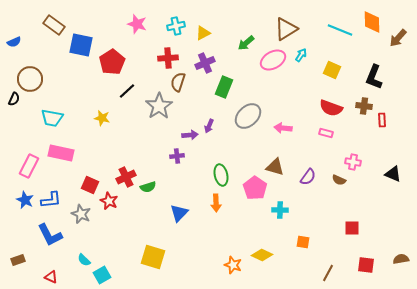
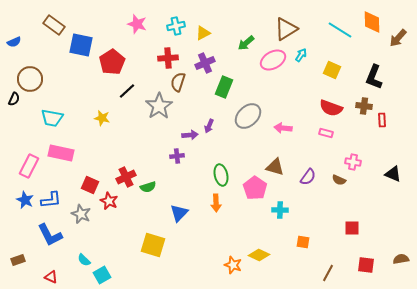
cyan line at (340, 30): rotated 10 degrees clockwise
yellow diamond at (262, 255): moved 3 px left
yellow square at (153, 257): moved 12 px up
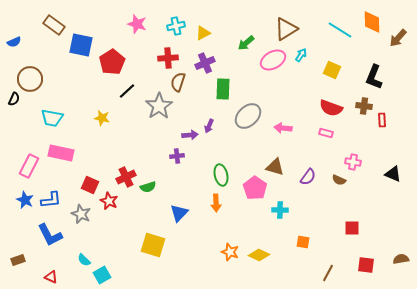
green rectangle at (224, 87): moved 1 px left, 2 px down; rotated 20 degrees counterclockwise
orange star at (233, 265): moved 3 px left, 13 px up
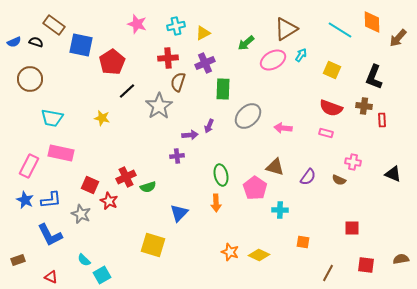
black semicircle at (14, 99): moved 22 px right, 57 px up; rotated 96 degrees counterclockwise
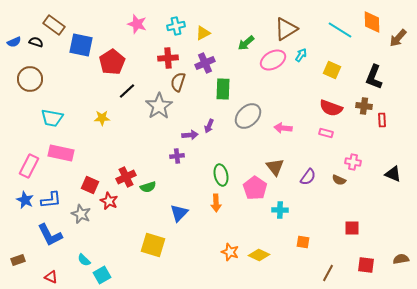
yellow star at (102, 118): rotated 14 degrees counterclockwise
brown triangle at (275, 167): rotated 36 degrees clockwise
